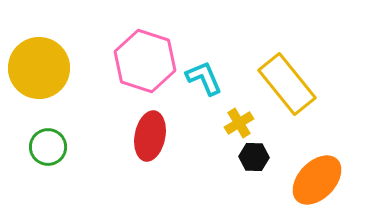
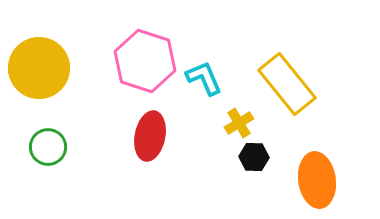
orange ellipse: rotated 52 degrees counterclockwise
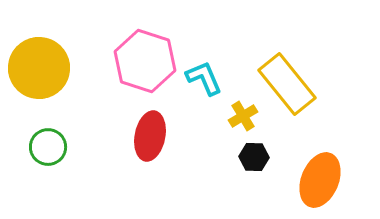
yellow cross: moved 4 px right, 7 px up
orange ellipse: moved 3 px right; rotated 30 degrees clockwise
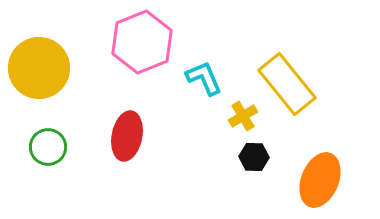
pink hexagon: moved 3 px left, 19 px up; rotated 20 degrees clockwise
red ellipse: moved 23 px left
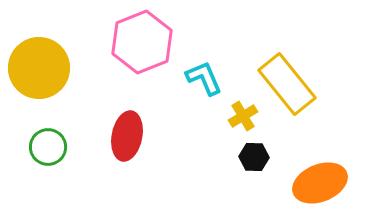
orange ellipse: moved 3 px down; rotated 46 degrees clockwise
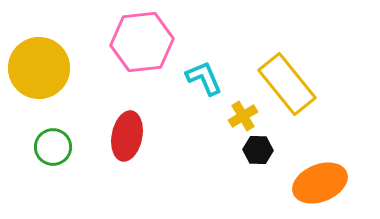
pink hexagon: rotated 16 degrees clockwise
green circle: moved 5 px right
black hexagon: moved 4 px right, 7 px up
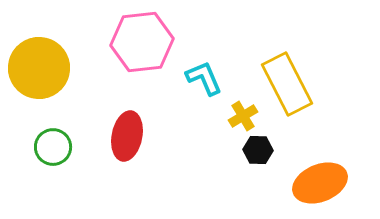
yellow rectangle: rotated 12 degrees clockwise
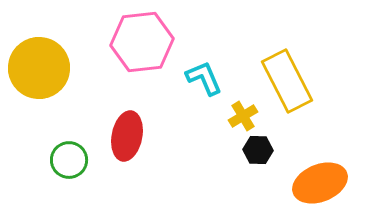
yellow rectangle: moved 3 px up
green circle: moved 16 px right, 13 px down
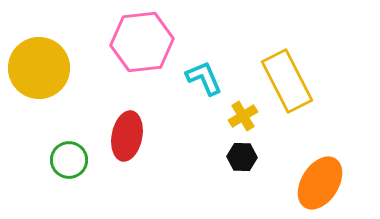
black hexagon: moved 16 px left, 7 px down
orange ellipse: rotated 36 degrees counterclockwise
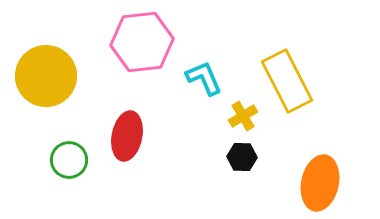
yellow circle: moved 7 px right, 8 px down
orange ellipse: rotated 20 degrees counterclockwise
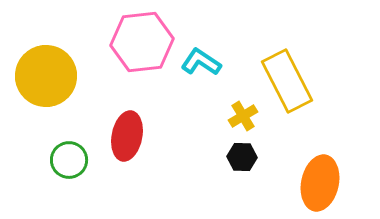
cyan L-shape: moved 3 px left, 16 px up; rotated 33 degrees counterclockwise
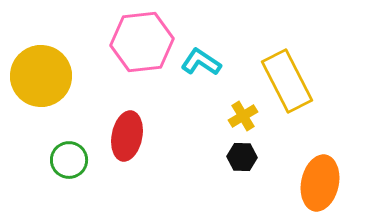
yellow circle: moved 5 px left
